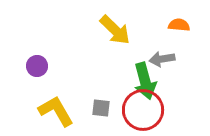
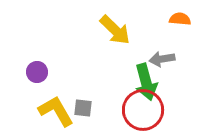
orange semicircle: moved 1 px right, 6 px up
purple circle: moved 6 px down
green arrow: moved 1 px right, 1 px down
gray square: moved 18 px left
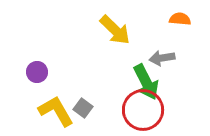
gray arrow: moved 1 px up
green arrow: rotated 12 degrees counterclockwise
gray square: rotated 30 degrees clockwise
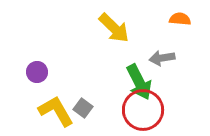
yellow arrow: moved 1 px left, 2 px up
green arrow: moved 7 px left
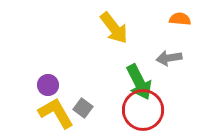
yellow arrow: rotated 8 degrees clockwise
gray arrow: moved 7 px right
purple circle: moved 11 px right, 13 px down
yellow L-shape: moved 2 px down
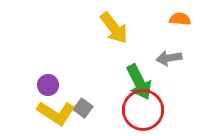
yellow L-shape: rotated 153 degrees clockwise
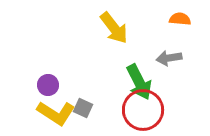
gray square: rotated 12 degrees counterclockwise
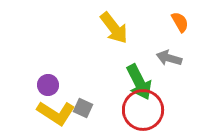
orange semicircle: moved 3 px down; rotated 55 degrees clockwise
gray arrow: rotated 25 degrees clockwise
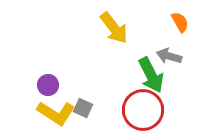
gray arrow: moved 2 px up
green arrow: moved 12 px right, 7 px up
